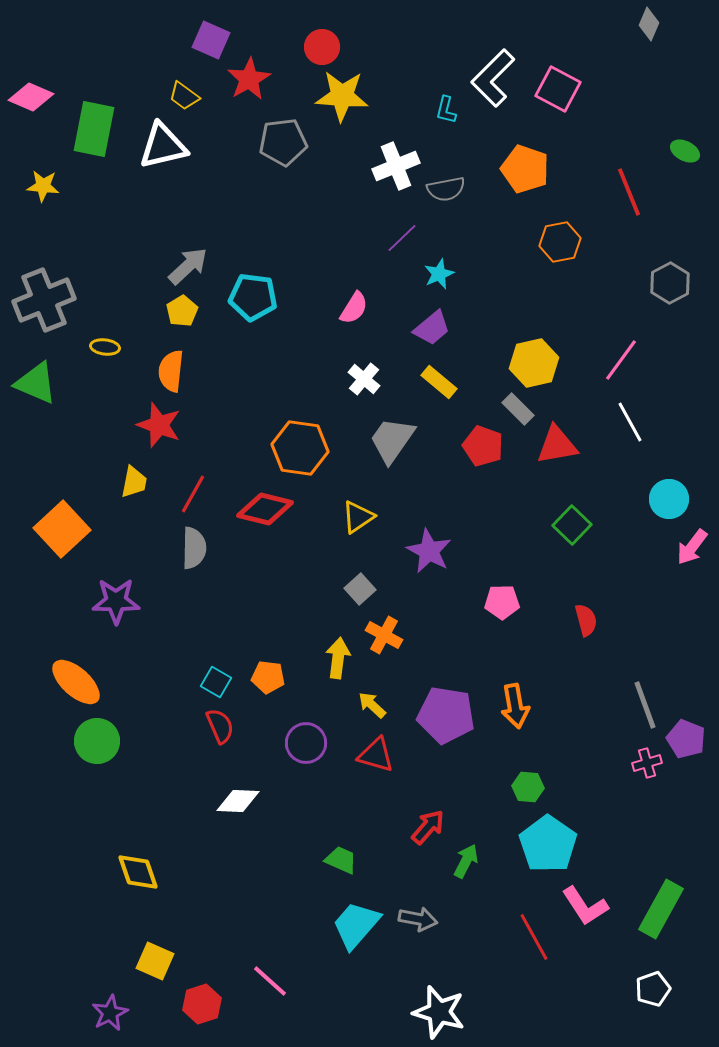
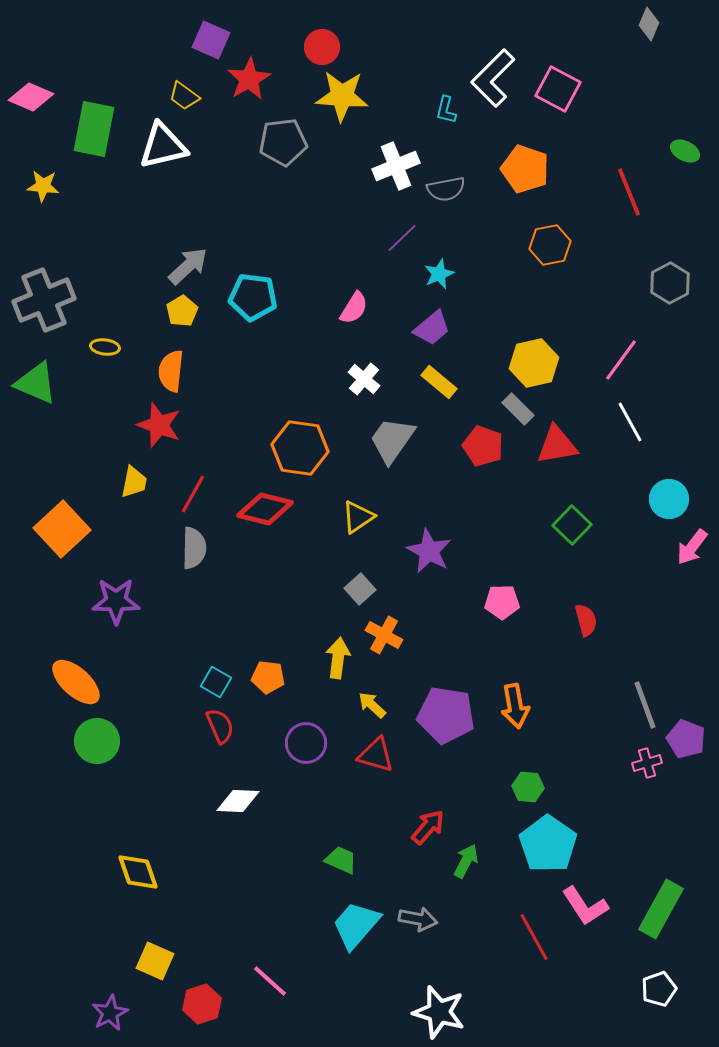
orange hexagon at (560, 242): moved 10 px left, 3 px down
white pentagon at (653, 989): moved 6 px right
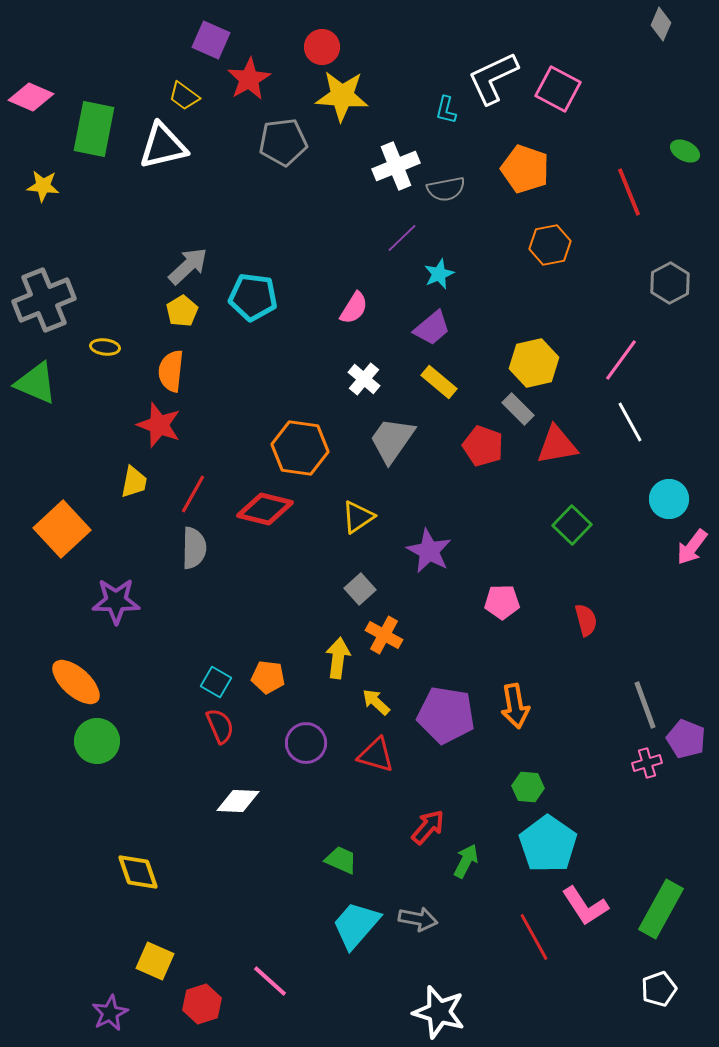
gray diamond at (649, 24): moved 12 px right
white L-shape at (493, 78): rotated 20 degrees clockwise
yellow arrow at (372, 705): moved 4 px right, 3 px up
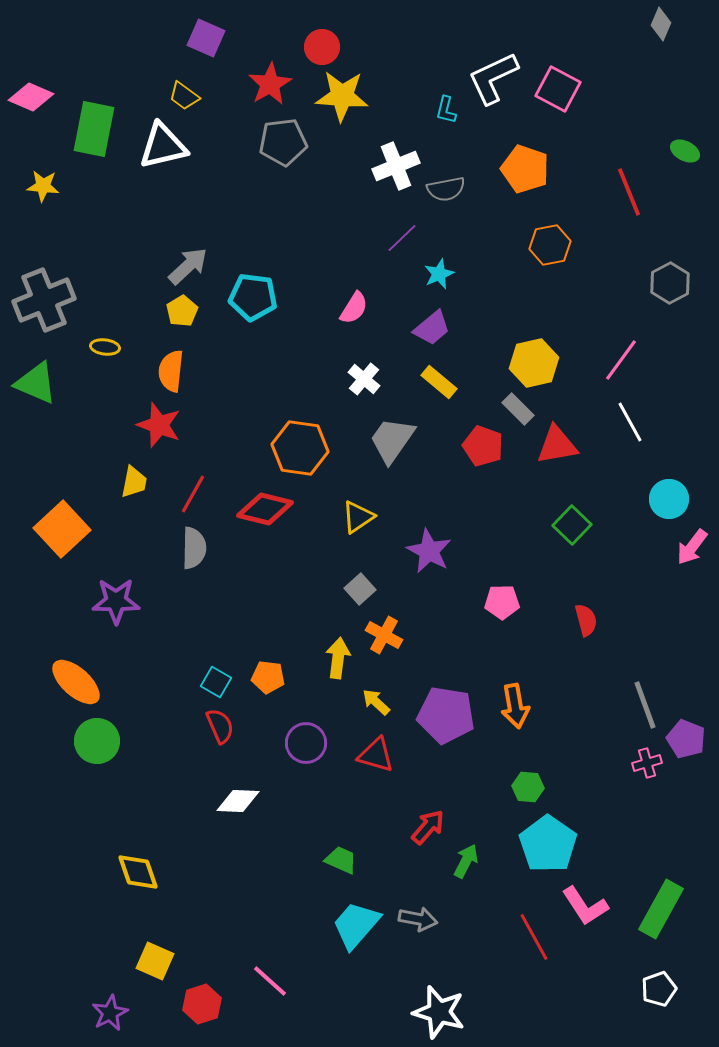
purple square at (211, 40): moved 5 px left, 2 px up
red star at (249, 79): moved 21 px right, 5 px down
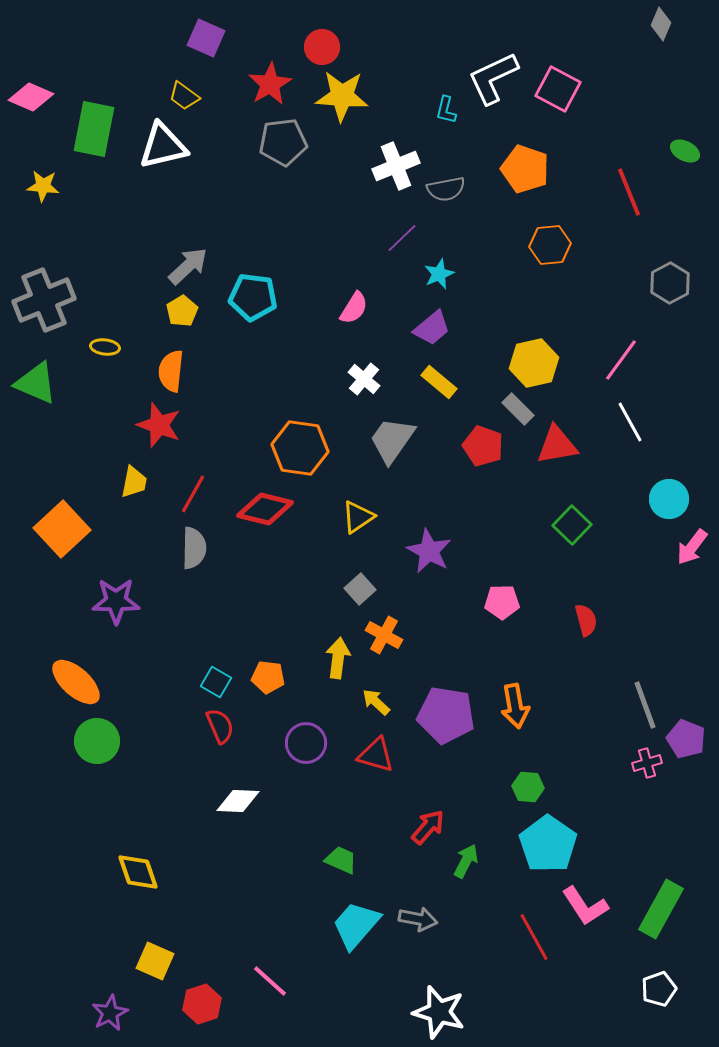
orange hexagon at (550, 245): rotated 6 degrees clockwise
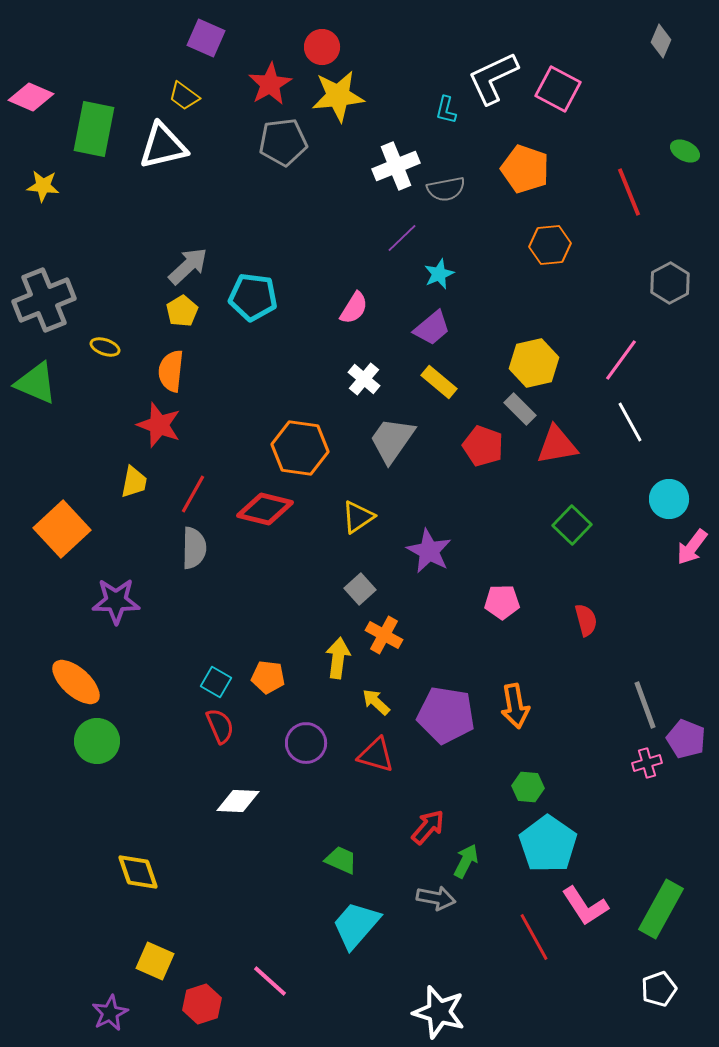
gray diamond at (661, 24): moved 17 px down
yellow star at (342, 96): moved 4 px left; rotated 10 degrees counterclockwise
yellow ellipse at (105, 347): rotated 12 degrees clockwise
gray rectangle at (518, 409): moved 2 px right
gray arrow at (418, 919): moved 18 px right, 21 px up
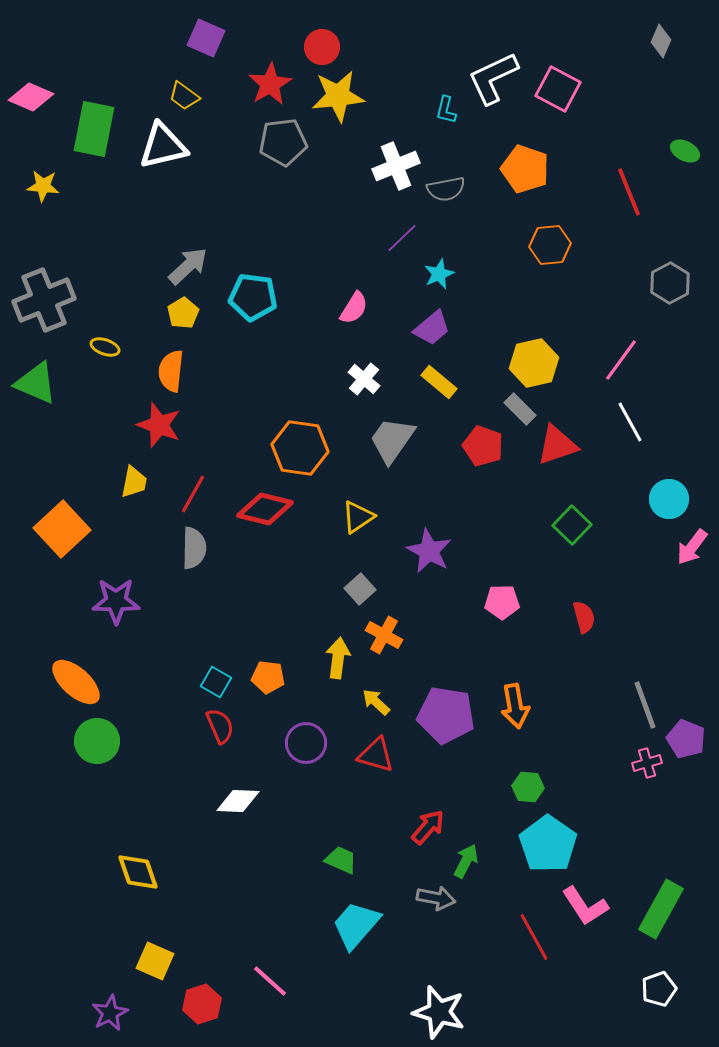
yellow pentagon at (182, 311): moved 1 px right, 2 px down
red triangle at (557, 445): rotated 9 degrees counterclockwise
red semicircle at (586, 620): moved 2 px left, 3 px up
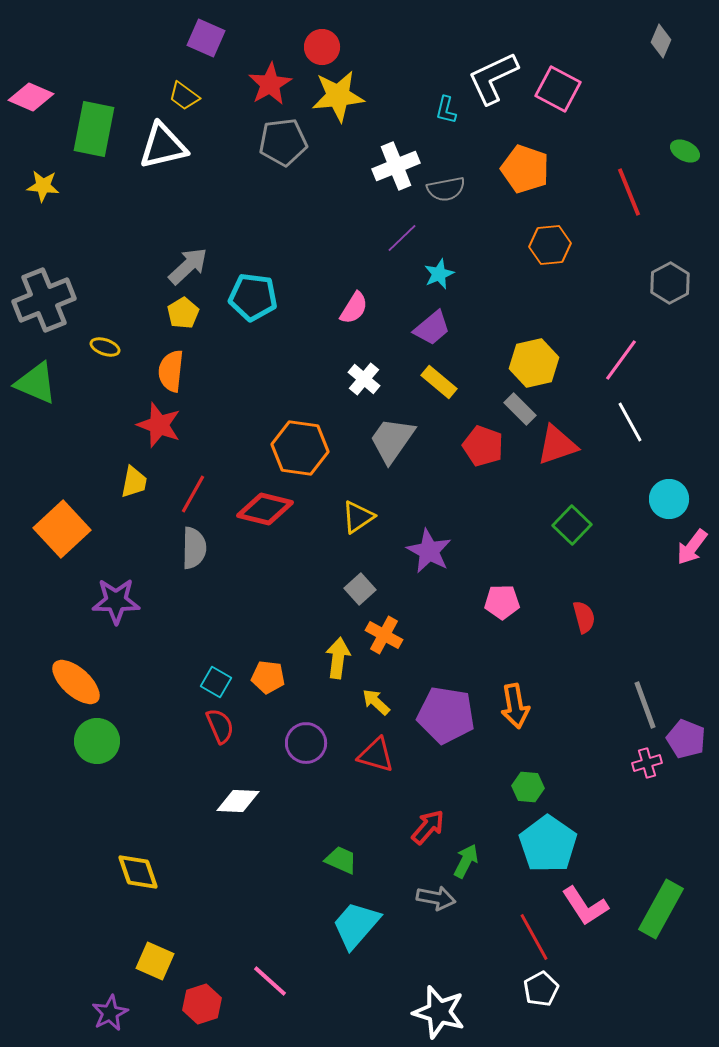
white pentagon at (659, 989): moved 118 px left; rotated 8 degrees counterclockwise
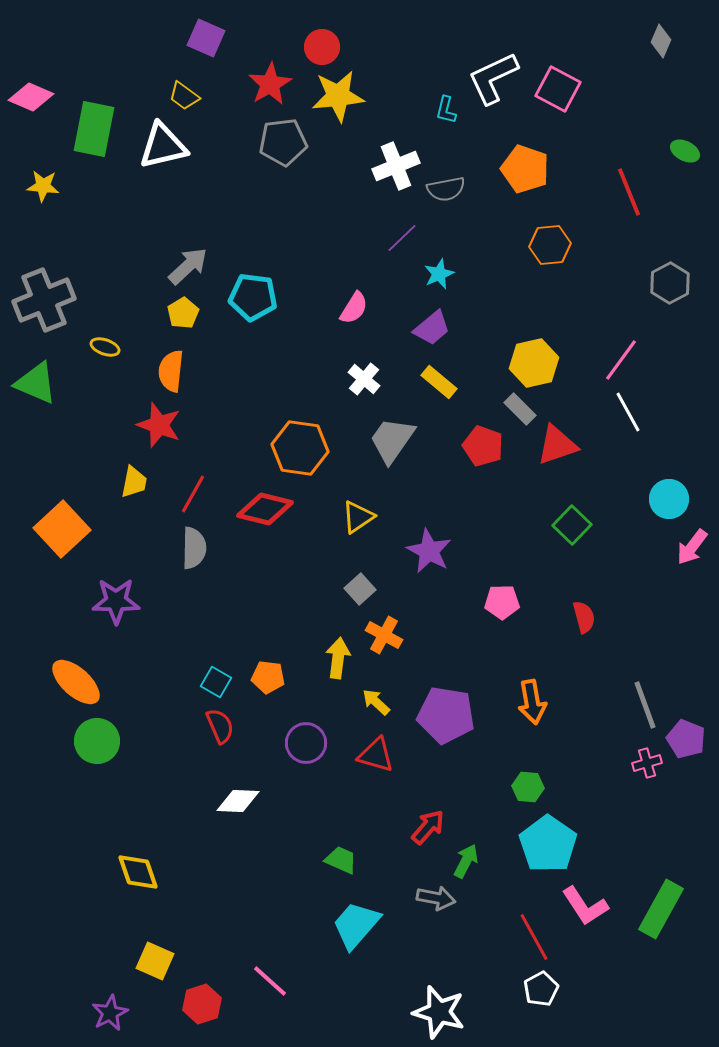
white line at (630, 422): moved 2 px left, 10 px up
orange arrow at (515, 706): moved 17 px right, 4 px up
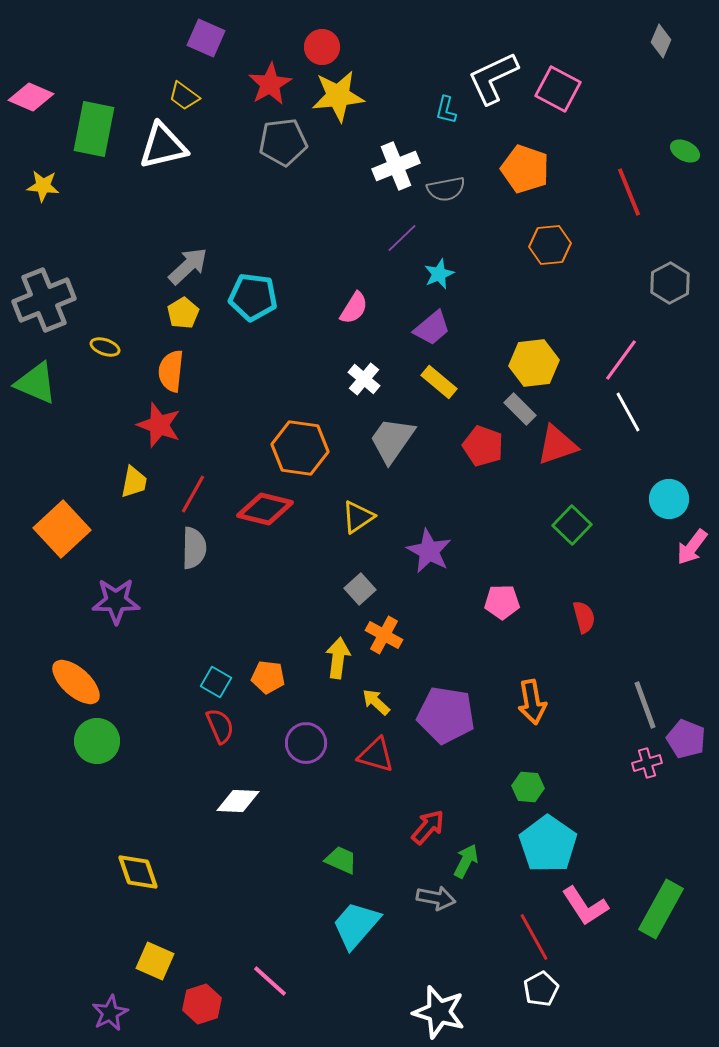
yellow hexagon at (534, 363): rotated 6 degrees clockwise
